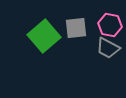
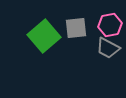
pink hexagon: rotated 20 degrees counterclockwise
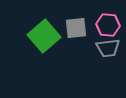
pink hexagon: moved 2 px left; rotated 15 degrees clockwise
gray trapezoid: rotated 35 degrees counterclockwise
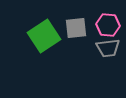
green square: rotated 8 degrees clockwise
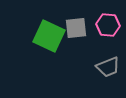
green square: moved 5 px right; rotated 32 degrees counterclockwise
gray trapezoid: moved 19 px down; rotated 15 degrees counterclockwise
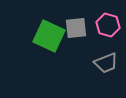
pink hexagon: rotated 10 degrees clockwise
gray trapezoid: moved 2 px left, 4 px up
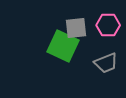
pink hexagon: rotated 15 degrees counterclockwise
green square: moved 14 px right, 10 px down
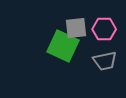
pink hexagon: moved 4 px left, 4 px down
gray trapezoid: moved 1 px left, 2 px up; rotated 10 degrees clockwise
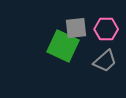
pink hexagon: moved 2 px right
gray trapezoid: rotated 30 degrees counterclockwise
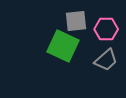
gray square: moved 7 px up
gray trapezoid: moved 1 px right, 1 px up
